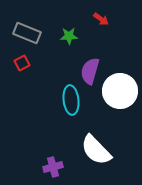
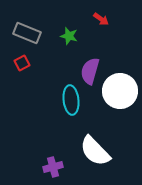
green star: rotated 18 degrees clockwise
white semicircle: moved 1 px left, 1 px down
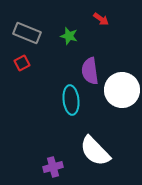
purple semicircle: rotated 24 degrees counterclockwise
white circle: moved 2 px right, 1 px up
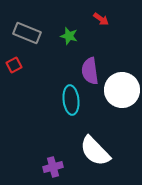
red square: moved 8 px left, 2 px down
